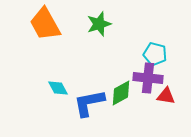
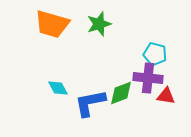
orange trapezoid: moved 7 px right; rotated 45 degrees counterclockwise
green diamond: rotated 8 degrees clockwise
blue L-shape: moved 1 px right
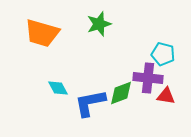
orange trapezoid: moved 10 px left, 9 px down
cyan pentagon: moved 8 px right
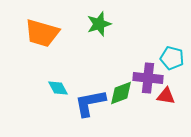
cyan pentagon: moved 9 px right, 4 px down
